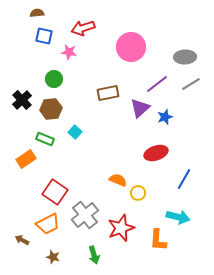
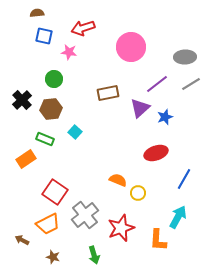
cyan arrow: rotated 75 degrees counterclockwise
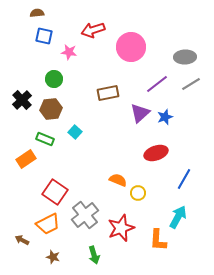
red arrow: moved 10 px right, 2 px down
purple triangle: moved 5 px down
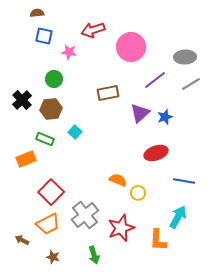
purple line: moved 2 px left, 4 px up
orange rectangle: rotated 12 degrees clockwise
blue line: moved 2 px down; rotated 70 degrees clockwise
red square: moved 4 px left; rotated 10 degrees clockwise
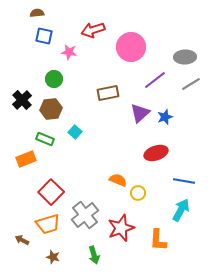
cyan arrow: moved 3 px right, 7 px up
orange trapezoid: rotated 10 degrees clockwise
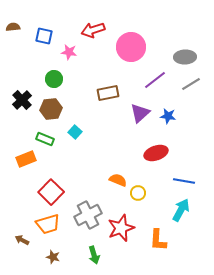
brown semicircle: moved 24 px left, 14 px down
blue star: moved 3 px right, 1 px up; rotated 28 degrees clockwise
gray cross: moved 3 px right; rotated 12 degrees clockwise
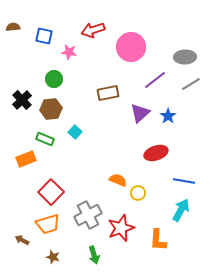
blue star: rotated 28 degrees clockwise
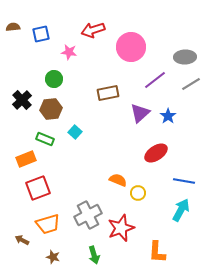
blue square: moved 3 px left, 2 px up; rotated 24 degrees counterclockwise
red ellipse: rotated 15 degrees counterclockwise
red square: moved 13 px left, 4 px up; rotated 25 degrees clockwise
orange L-shape: moved 1 px left, 12 px down
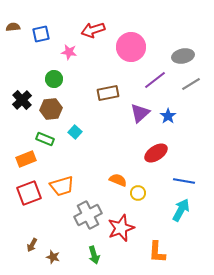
gray ellipse: moved 2 px left, 1 px up; rotated 10 degrees counterclockwise
red square: moved 9 px left, 5 px down
orange trapezoid: moved 14 px right, 38 px up
brown arrow: moved 10 px right, 5 px down; rotated 88 degrees counterclockwise
